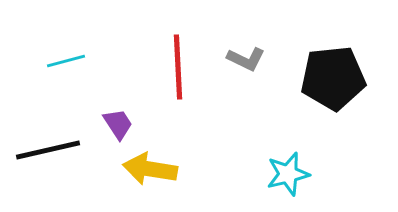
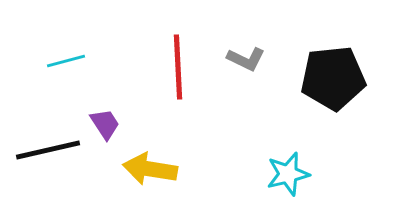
purple trapezoid: moved 13 px left
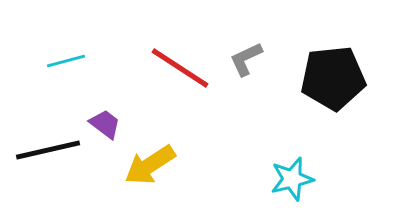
gray L-shape: rotated 129 degrees clockwise
red line: moved 2 px right, 1 px down; rotated 54 degrees counterclockwise
purple trapezoid: rotated 20 degrees counterclockwise
yellow arrow: moved 4 px up; rotated 42 degrees counterclockwise
cyan star: moved 4 px right, 5 px down
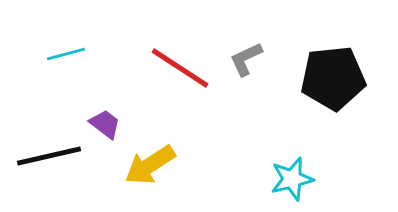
cyan line: moved 7 px up
black line: moved 1 px right, 6 px down
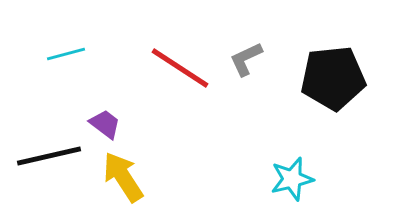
yellow arrow: moved 27 px left, 12 px down; rotated 90 degrees clockwise
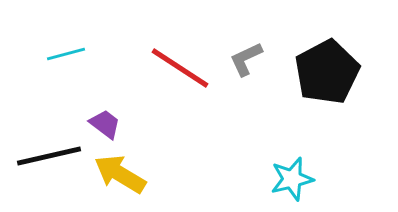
black pentagon: moved 6 px left, 6 px up; rotated 22 degrees counterclockwise
yellow arrow: moved 3 px left, 3 px up; rotated 26 degrees counterclockwise
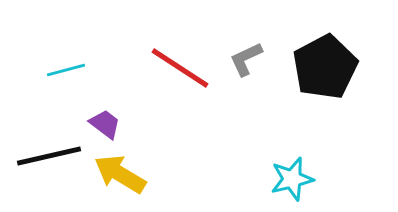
cyan line: moved 16 px down
black pentagon: moved 2 px left, 5 px up
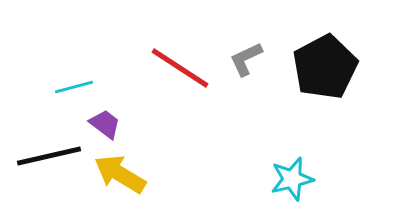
cyan line: moved 8 px right, 17 px down
